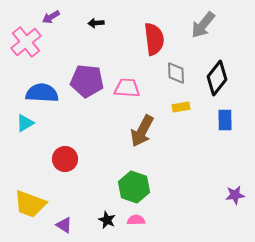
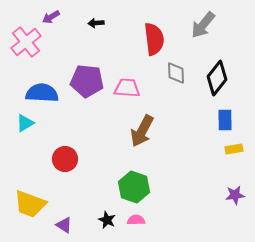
yellow rectangle: moved 53 px right, 42 px down
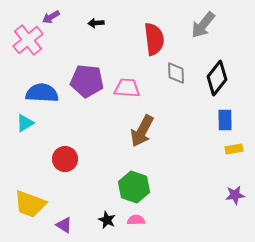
pink cross: moved 2 px right, 2 px up
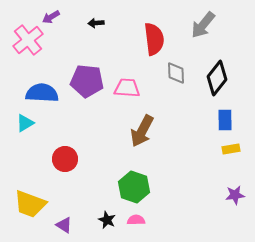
yellow rectangle: moved 3 px left
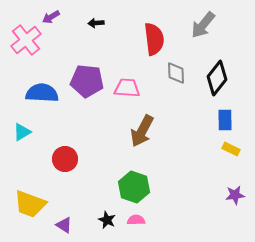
pink cross: moved 2 px left
cyan triangle: moved 3 px left, 9 px down
yellow rectangle: rotated 36 degrees clockwise
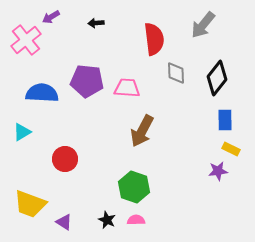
purple star: moved 17 px left, 24 px up
purple triangle: moved 3 px up
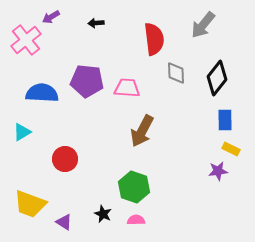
black star: moved 4 px left, 6 px up
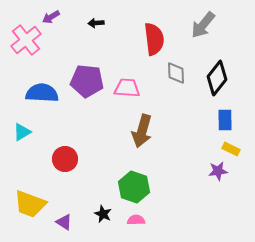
brown arrow: rotated 12 degrees counterclockwise
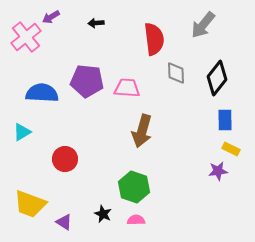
pink cross: moved 3 px up
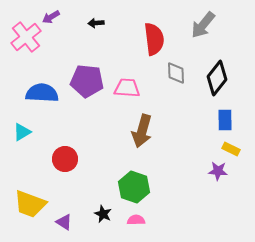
purple star: rotated 12 degrees clockwise
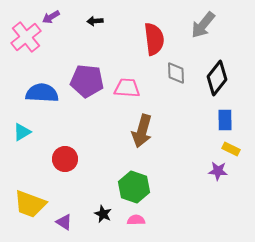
black arrow: moved 1 px left, 2 px up
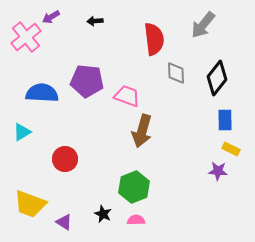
pink trapezoid: moved 8 px down; rotated 16 degrees clockwise
green hexagon: rotated 20 degrees clockwise
